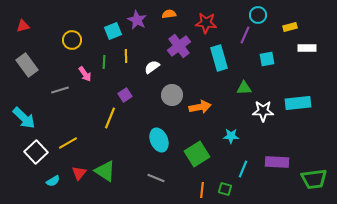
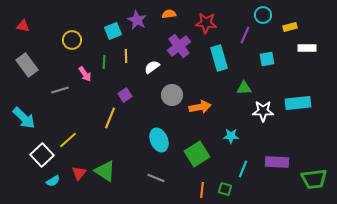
cyan circle at (258, 15): moved 5 px right
red triangle at (23, 26): rotated 24 degrees clockwise
yellow line at (68, 143): moved 3 px up; rotated 12 degrees counterclockwise
white square at (36, 152): moved 6 px right, 3 px down
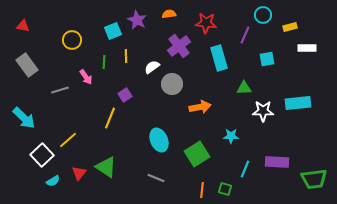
pink arrow at (85, 74): moved 1 px right, 3 px down
gray circle at (172, 95): moved 11 px up
cyan line at (243, 169): moved 2 px right
green triangle at (105, 171): moved 1 px right, 4 px up
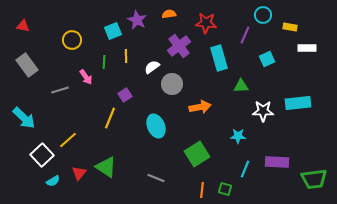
yellow rectangle at (290, 27): rotated 24 degrees clockwise
cyan square at (267, 59): rotated 14 degrees counterclockwise
green triangle at (244, 88): moved 3 px left, 2 px up
cyan star at (231, 136): moved 7 px right
cyan ellipse at (159, 140): moved 3 px left, 14 px up
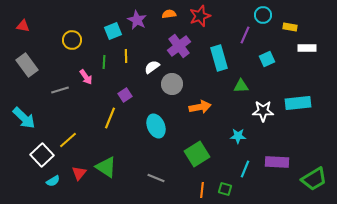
red star at (206, 23): moved 6 px left, 7 px up; rotated 25 degrees counterclockwise
green trapezoid at (314, 179): rotated 24 degrees counterclockwise
